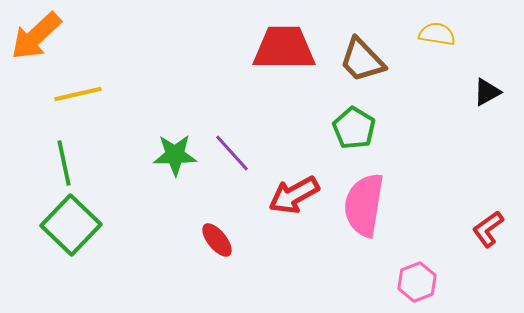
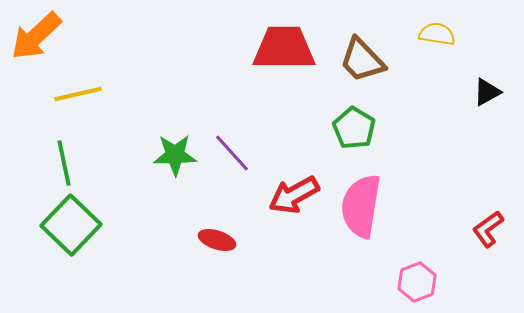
pink semicircle: moved 3 px left, 1 px down
red ellipse: rotated 33 degrees counterclockwise
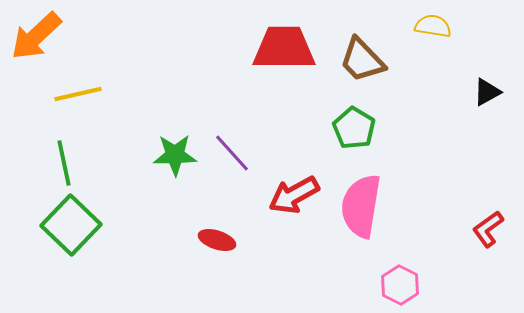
yellow semicircle: moved 4 px left, 8 px up
pink hexagon: moved 17 px left, 3 px down; rotated 12 degrees counterclockwise
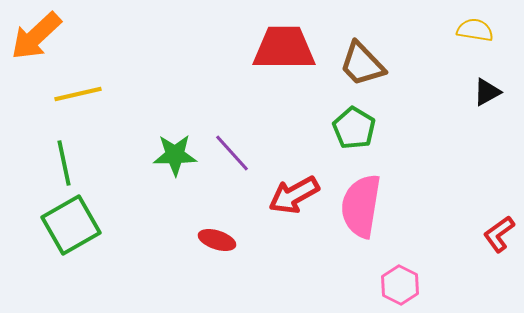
yellow semicircle: moved 42 px right, 4 px down
brown trapezoid: moved 4 px down
green square: rotated 16 degrees clockwise
red L-shape: moved 11 px right, 5 px down
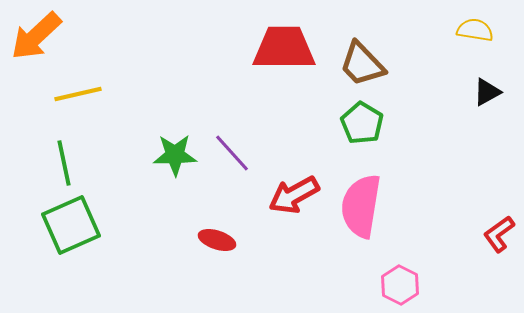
green pentagon: moved 8 px right, 5 px up
green square: rotated 6 degrees clockwise
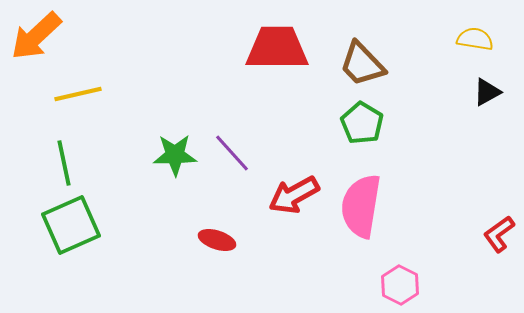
yellow semicircle: moved 9 px down
red trapezoid: moved 7 px left
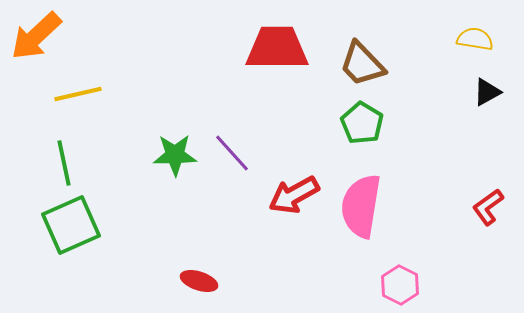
red L-shape: moved 11 px left, 27 px up
red ellipse: moved 18 px left, 41 px down
